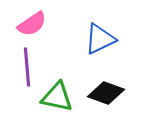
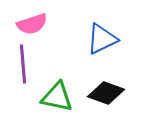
pink semicircle: rotated 16 degrees clockwise
blue triangle: moved 2 px right
purple line: moved 4 px left, 3 px up
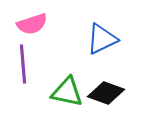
green triangle: moved 10 px right, 5 px up
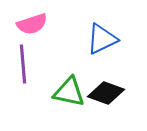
green triangle: moved 2 px right
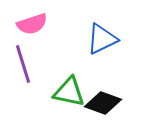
purple line: rotated 12 degrees counterclockwise
black diamond: moved 3 px left, 10 px down
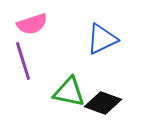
purple line: moved 3 px up
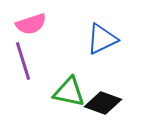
pink semicircle: moved 1 px left
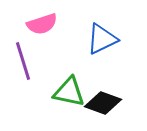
pink semicircle: moved 11 px right
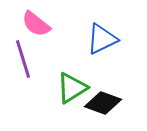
pink semicircle: moved 6 px left; rotated 56 degrees clockwise
purple line: moved 2 px up
green triangle: moved 3 px right, 4 px up; rotated 44 degrees counterclockwise
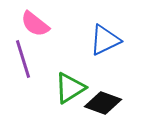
pink semicircle: moved 1 px left
blue triangle: moved 3 px right, 1 px down
green triangle: moved 2 px left
